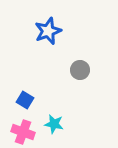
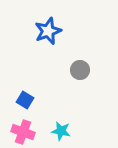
cyan star: moved 7 px right, 7 px down
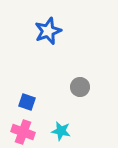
gray circle: moved 17 px down
blue square: moved 2 px right, 2 px down; rotated 12 degrees counterclockwise
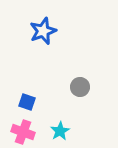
blue star: moved 5 px left
cyan star: moved 1 px left; rotated 30 degrees clockwise
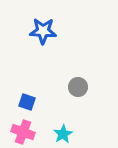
blue star: rotated 24 degrees clockwise
gray circle: moved 2 px left
cyan star: moved 3 px right, 3 px down
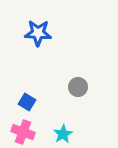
blue star: moved 5 px left, 2 px down
blue square: rotated 12 degrees clockwise
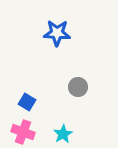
blue star: moved 19 px right
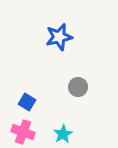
blue star: moved 2 px right, 4 px down; rotated 16 degrees counterclockwise
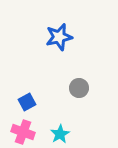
gray circle: moved 1 px right, 1 px down
blue square: rotated 30 degrees clockwise
cyan star: moved 3 px left
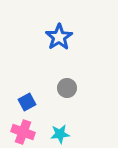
blue star: rotated 20 degrees counterclockwise
gray circle: moved 12 px left
cyan star: rotated 24 degrees clockwise
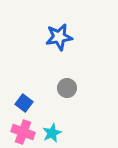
blue star: rotated 24 degrees clockwise
blue square: moved 3 px left, 1 px down; rotated 24 degrees counterclockwise
cyan star: moved 8 px left, 1 px up; rotated 18 degrees counterclockwise
